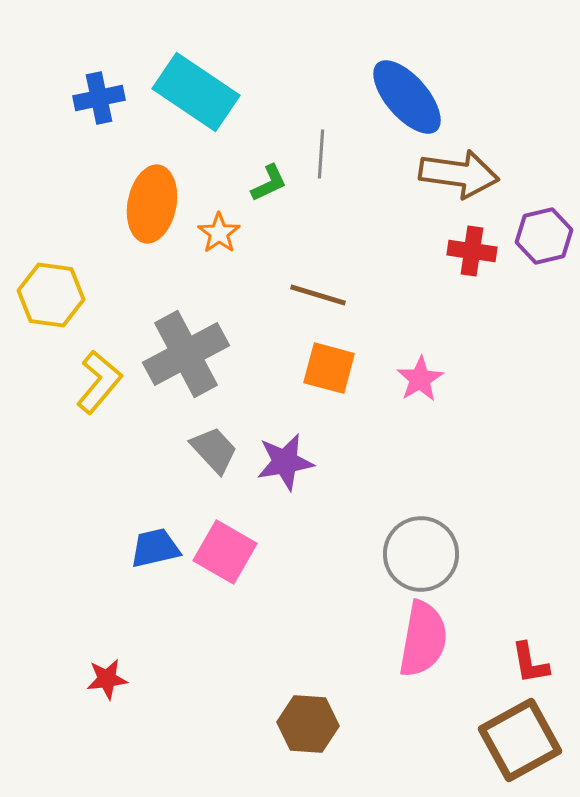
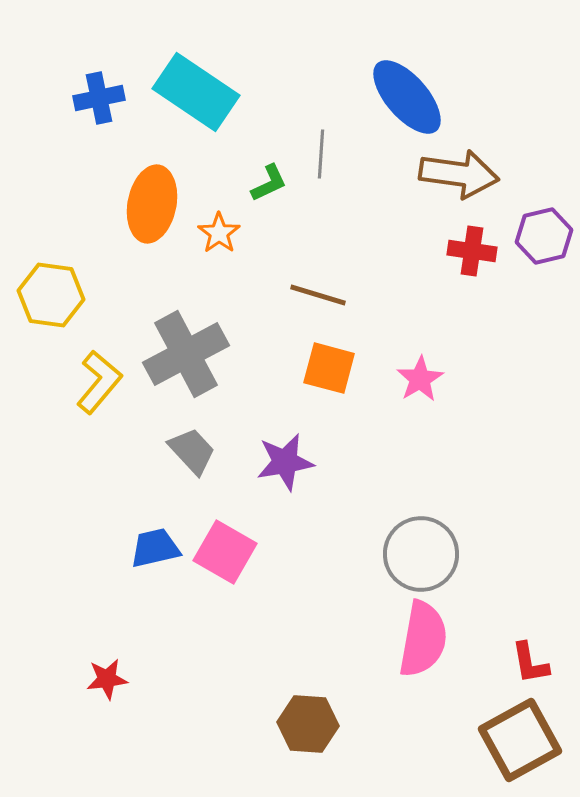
gray trapezoid: moved 22 px left, 1 px down
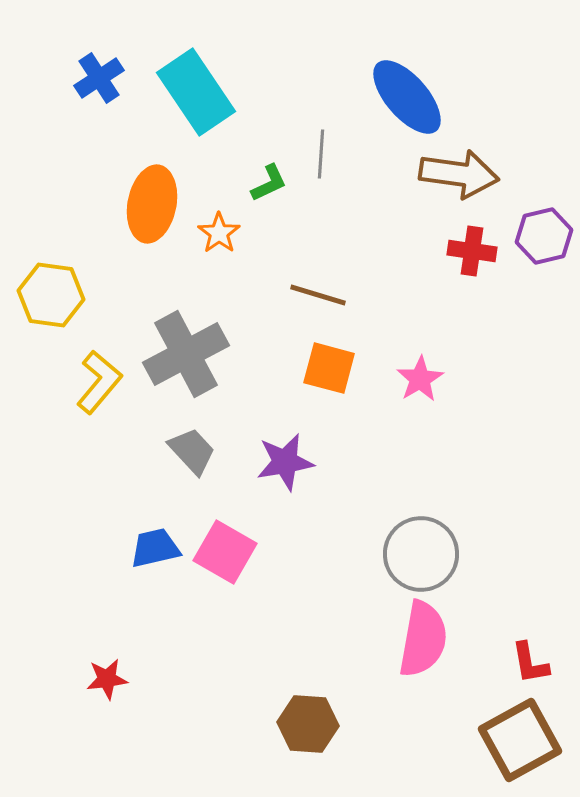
cyan rectangle: rotated 22 degrees clockwise
blue cross: moved 20 px up; rotated 21 degrees counterclockwise
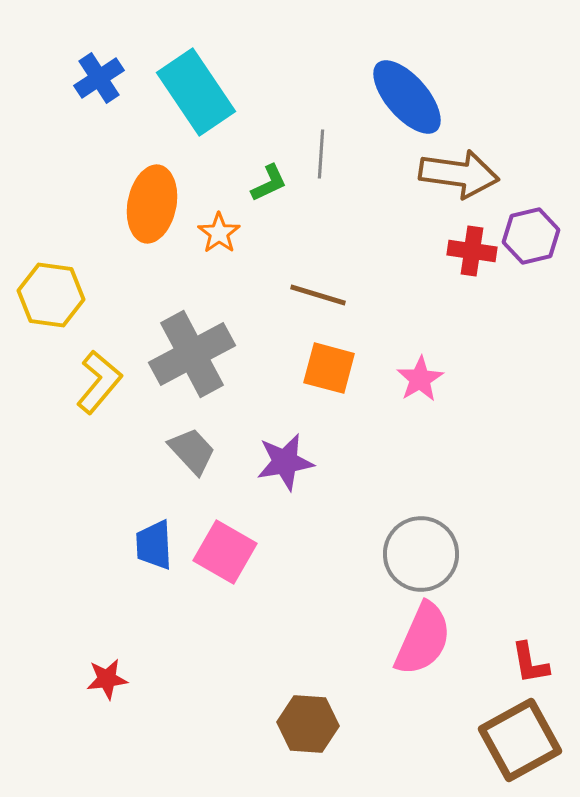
purple hexagon: moved 13 px left
gray cross: moved 6 px right
blue trapezoid: moved 1 px left, 3 px up; rotated 80 degrees counterclockwise
pink semicircle: rotated 14 degrees clockwise
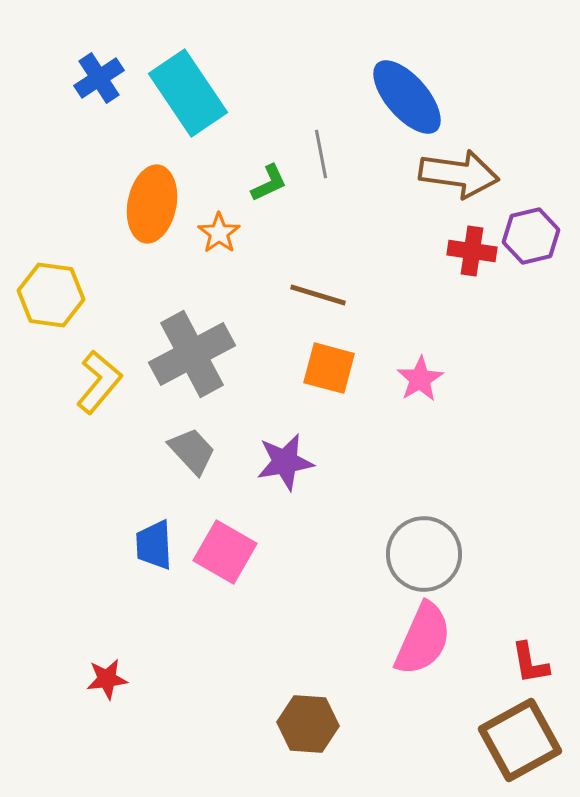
cyan rectangle: moved 8 px left, 1 px down
gray line: rotated 15 degrees counterclockwise
gray circle: moved 3 px right
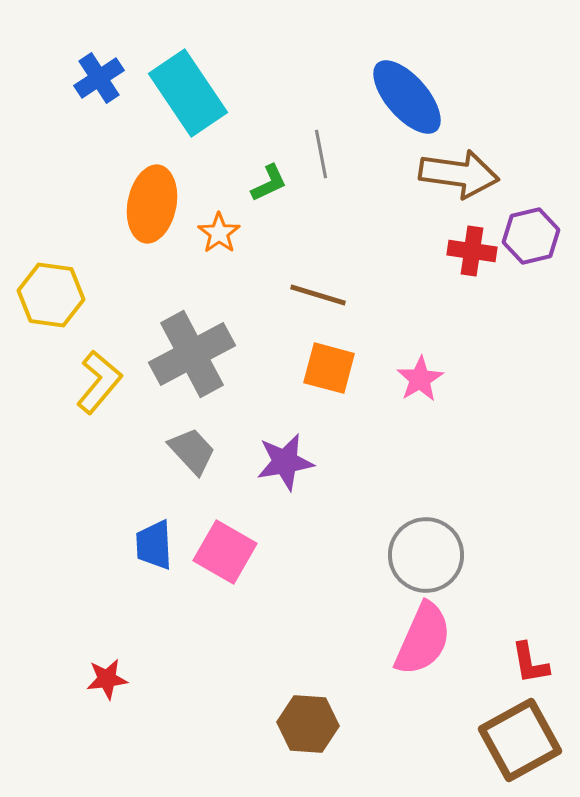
gray circle: moved 2 px right, 1 px down
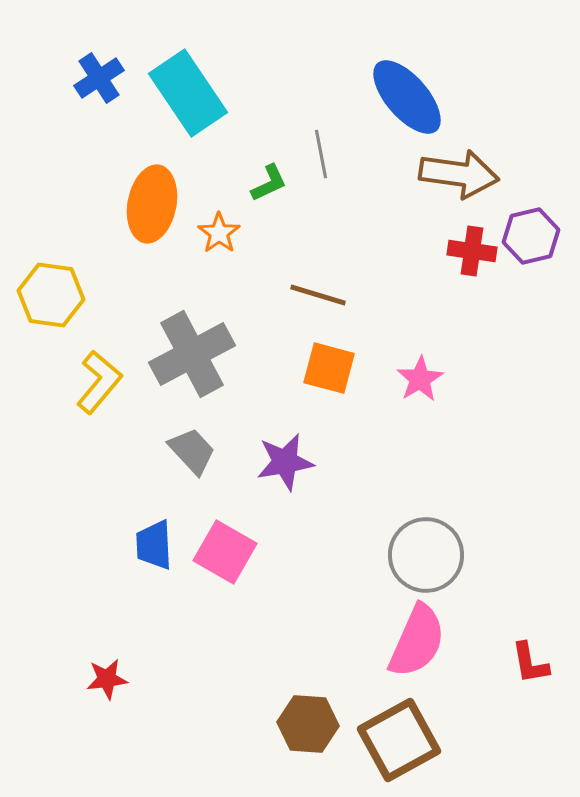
pink semicircle: moved 6 px left, 2 px down
brown square: moved 121 px left
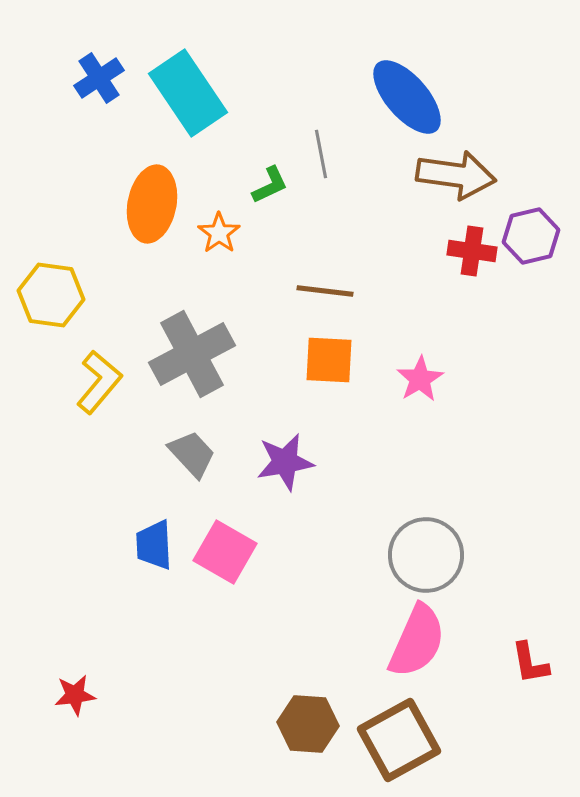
brown arrow: moved 3 px left, 1 px down
green L-shape: moved 1 px right, 2 px down
brown line: moved 7 px right, 4 px up; rotated 10 degrees counterclockwise
orange square: moved 8 px up; rotated 12 degrees counterclockwise
gray trapezoid: moved 3 px down
red star: moved 32 px left, 16 px down
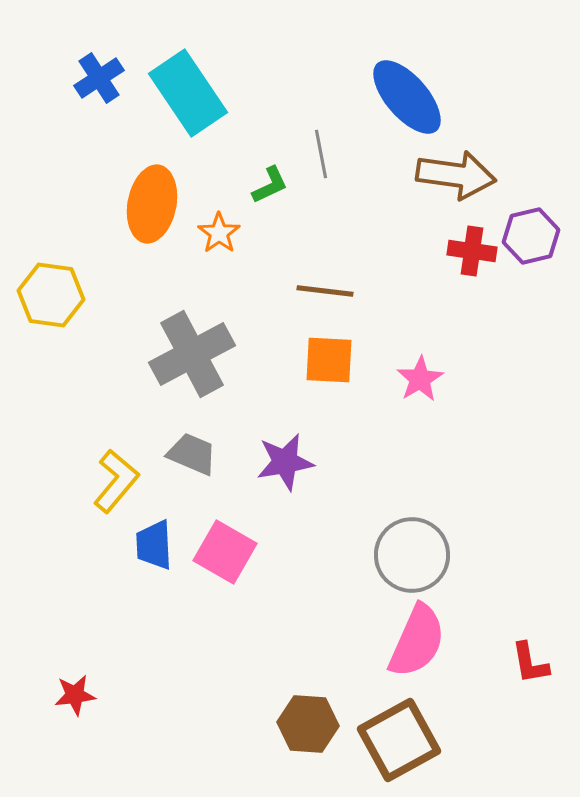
yellow L-shape: moved 17 px right, 99 px down
gray trapezoid: rotated 24 degrees counterclockwise
gray circle: moved 14 px left
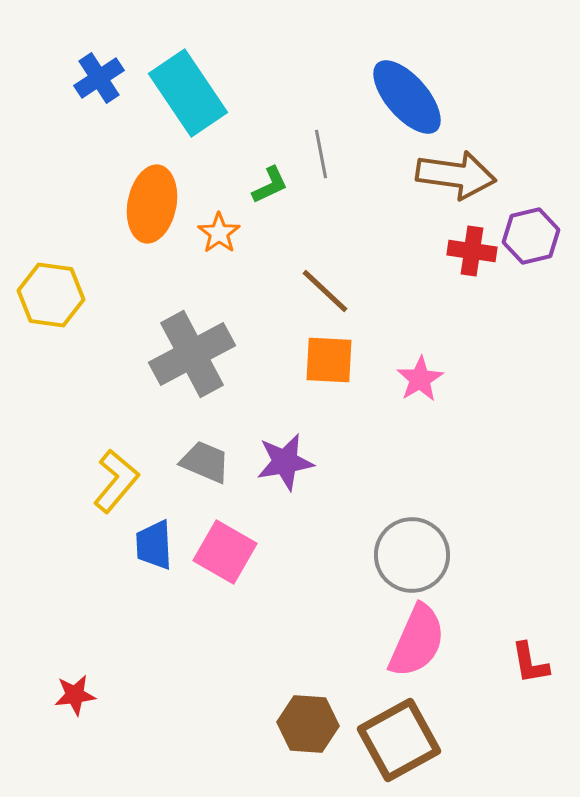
brown line: rotated 36 degrees clockwise
gray trapezoid: moved 13 px right, 8 px down
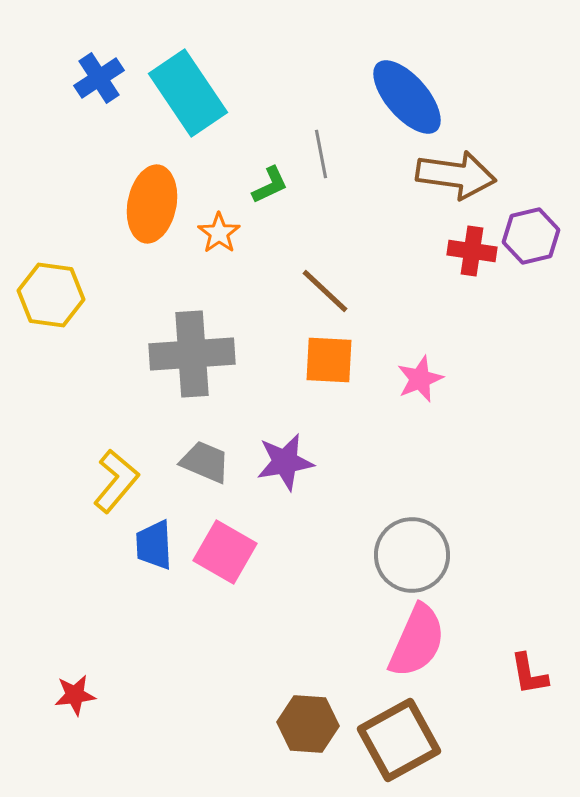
gray cross: rotated 24 degrees clockwise
pink star: rotated 9 degrees clockwise
red L-shape: moved 1 px left, 11 px down
